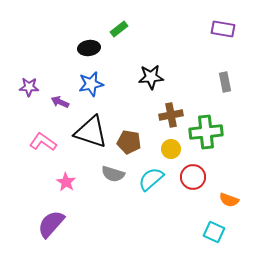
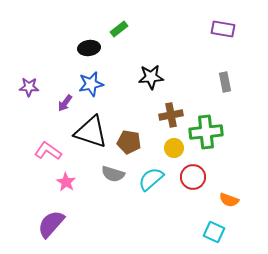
purple arrow: moved 5 px right, 1 px down; rotated 78 degrees counterclockwise
pink L-shape: moved 5 px right, 9 px down
yellow circle: moved 3 px right, 1 px up
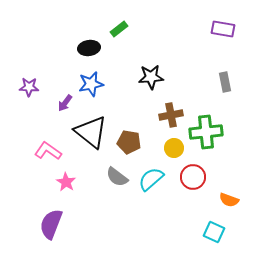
black triangle: rotated 21 degrees clockwise
gray semicircle: moved 4 px right, 3 px down; rotated 20 degrees clockwise
purple semicircle: rotated 20 degrees counterclockwise
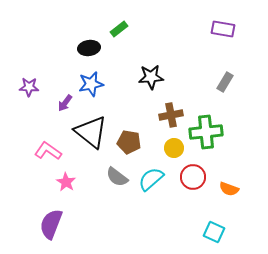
gray rectangle: rotated 42 degrees clockwise
orange semicircle: moved 11 px up
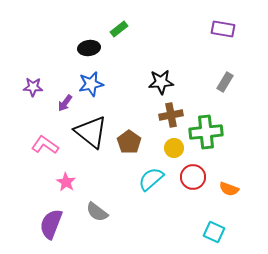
black star: moved 10 px right, 5 px down
purple star: moved 4 px right
brown pentagon: rotated 25 degrees clockwise
pink L-shape: moved 3 px left, 6 px up
gray semicircle: moved 20 px left, 35 px down
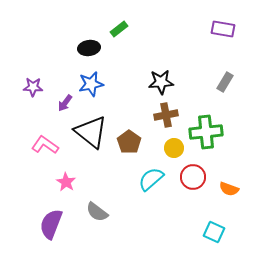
brown cross: moved 5 px left
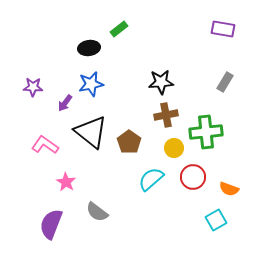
cyan square: moved 2 px right, 12 px up; rotated 35 degrees clockwise
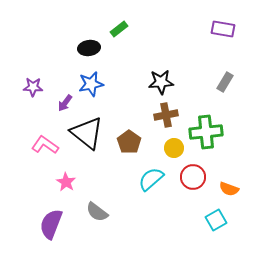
black triangle: moved 4 px left, 1 px down
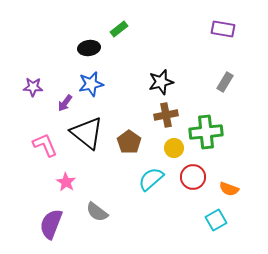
black star: rotated 10 degrees counterclockwise
pink L-shape: rotated 32 degrees clockwise
